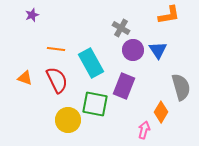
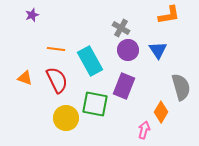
purple circle: moved 5 px left
cyan rectangle: moved 1 px left, 2 px up
yellow circle: moved 2 px left, 2 px up
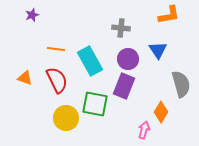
gray cross: rotated 24 degrees counterclockwise
purple circle: moved 9 px down
gray semicircle: moved 3 px up
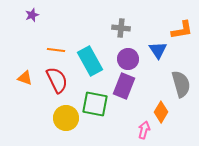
orange L-shape: moved 13 px right, 15 px down
orange line: moved 1 px down
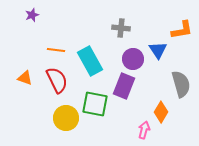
purple circle: moved 5 px right
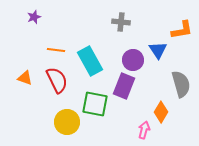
purple star: moved 2 px right, 2 px down
gray cross: moved 6 px up
purple circle: moved 1 px down
yellow circle: moved 1 px right, 4 px down
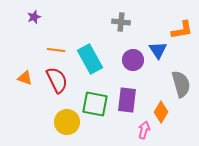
cyan rectangle: moved 2 px up
purple rectangle: moved 3 px right, 14 px down; rotated 15 degrees counterclockwise
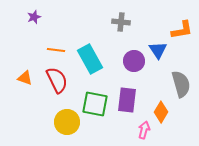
purple circle: moved 1 px right, 1 px down
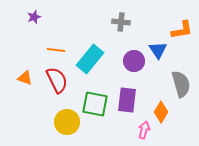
cyan rectangle: rotated 68 degrees clockwise
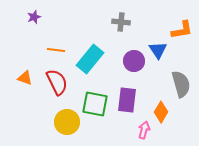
red semicircle: moved 2 px down
